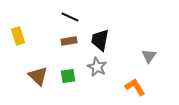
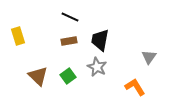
gray triangle: moved 1 px down
green square: rotated 28 degrees counterclockwise
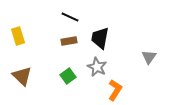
black trapezoid: moved 2 px up
brown triangle: moved 16 px left
orange L-shape: moved 20 px left, 3 px down; rotated 65 degrees clockwise
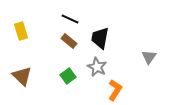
black line: moved 2 px down
yellow rectangle: moved 3 px right, 5 px up
brown rectangle: rotated 49 degrees clockwise
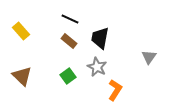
yellow rectangle: rotated 24 degrees counterclockwise
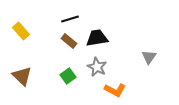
black line: rotated 42 degrees counterclockwise
black trapezoid: moved 3 px left; rotated 70 degrees clockwise
orange L-shape: rotated 85 degrees clockwise
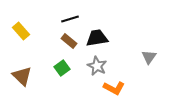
gray star: moved 1 px up
green square: moved 6 px left, 8 px up
orange L-shape: moved 1 px left, 2 px up
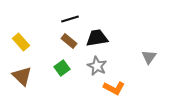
yellow rectangle: moved 11 px down
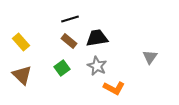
gray triangle: moved 1 px right
brown triangle: moved 1 px up
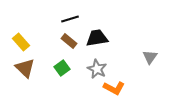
gray star: moved 3 px down
brown triangle: moved 3 px right, 7 px up
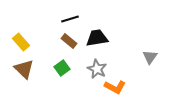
brown triangle: moved 1 px left, 1 px down
orange L-shape: moved 1 px right, 1 px up
